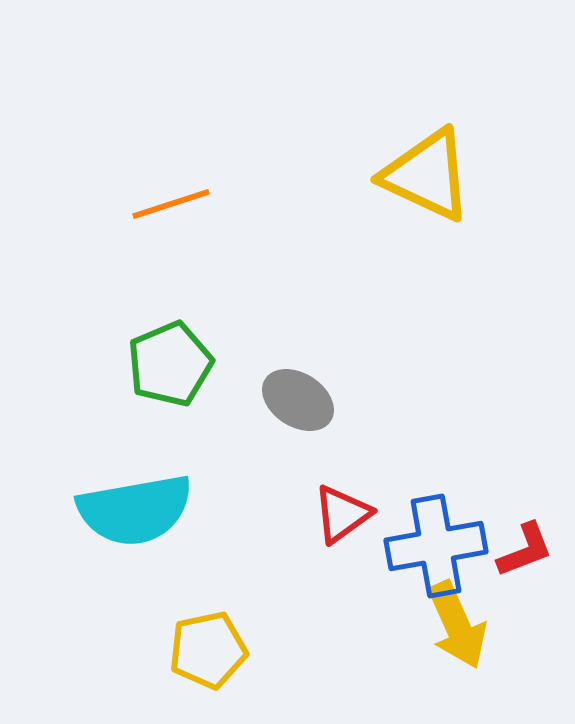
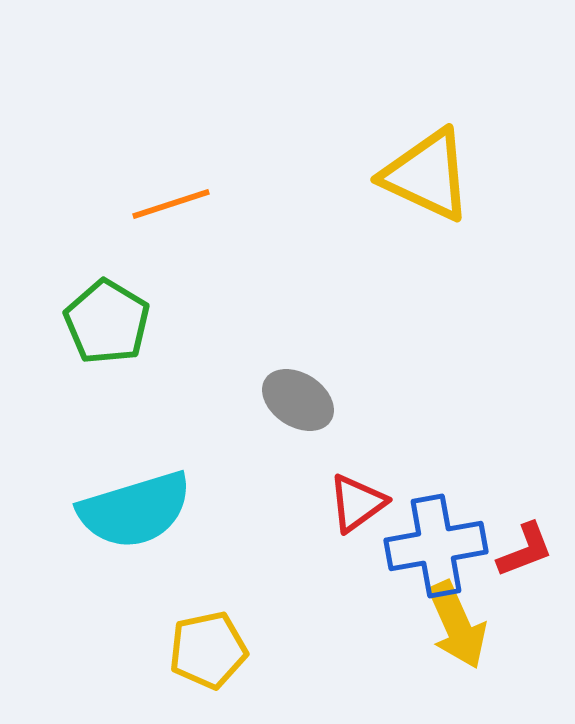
green pentagon: moved 63 px left, 42 px up; rotated 18 degrees counterclockwise
cyan semicircle: rotated 7 degrees counterclockwise
red triangle: moved 15 px right, 11 px up
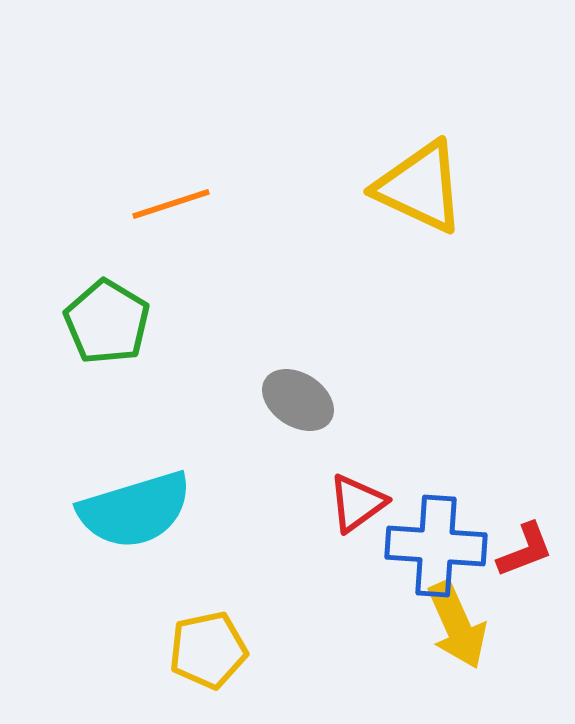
yellow triangle: moved 7 px left, 12 px down
blue cross: rotated 14 degrees clockwise
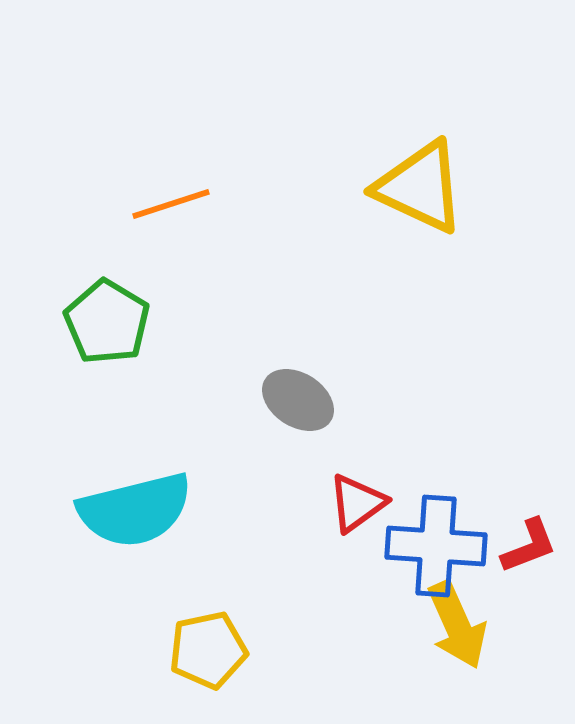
cyan semicircle: rotated 3 degrees clockwise
red L-shape: moved 4 px right, 4 px up
